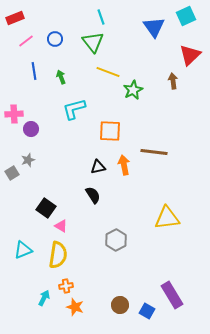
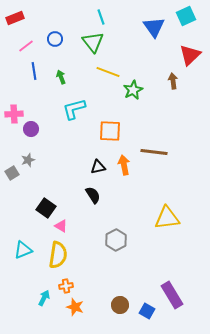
pink line: moved 5 px down
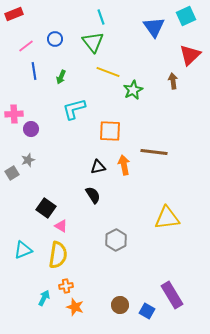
red rectangle: moved 1 px left, 4 px up
green arrow: rotated 136 degrees counterclockwise
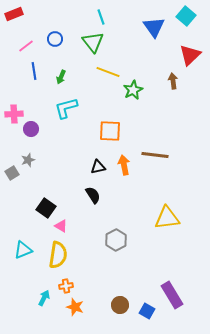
cyan square: rotated 24 degrees counterclockwise
cyan L-shape: moved 8 px left, 1 px up
brown line: moved 1 px right, 3 px down
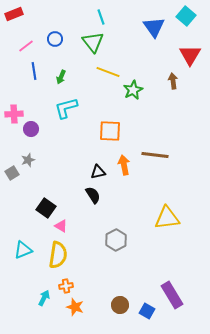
red triangle: rotated 15 degrees counterclockwise
black triangle: moved 5 px down
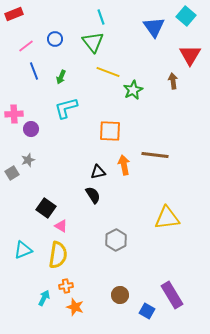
blue line: rotated 12 degrees counterclockwise
brown circle: moved 10 px up
